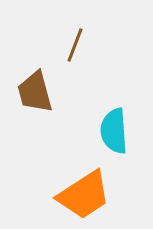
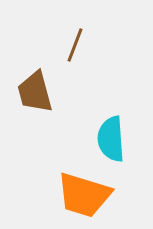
cyan semicircle: moved 3 px left, 8 px down
orange trapezoid: rotated 50 degrees clockwise
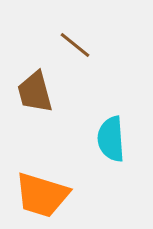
brown line: rotated 72 degrees counterclockwise
orange trapezoid: moved 42 px left
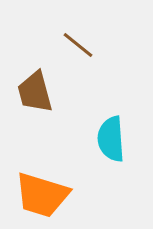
brown line: moved 3 px right
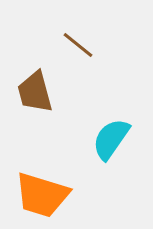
cyan semicircle: rotated 39 degrees clockwise
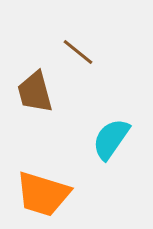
brown line: moved 7 px down
orange trapezoid: moved 1 px right, 1 px up
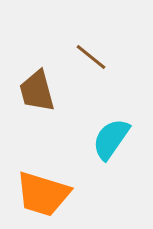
brown line: moved 13 px right, 5 px down
brown trapezoid: moved 2 px right, 1 px up
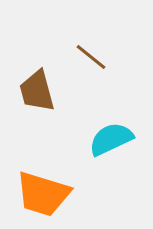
cyan semicircle: rotated 30 degrees clockwise
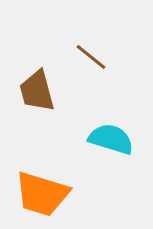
cyan semicircle: rotated 42 degrees clockwise
orange trapezoid: moved 1 px left
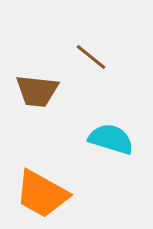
brown trapezoid: rotated 69 degrees counterclockwise
orange trapezoid: rotated 12 degrees clockwise
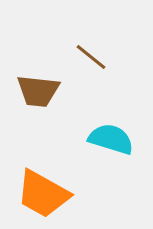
brown trapezoid: moved 1 px right
orange trapezoid: moved 1 px right
